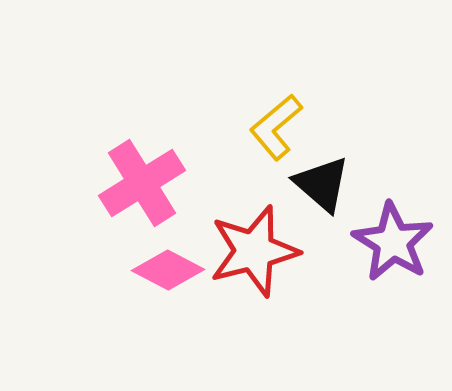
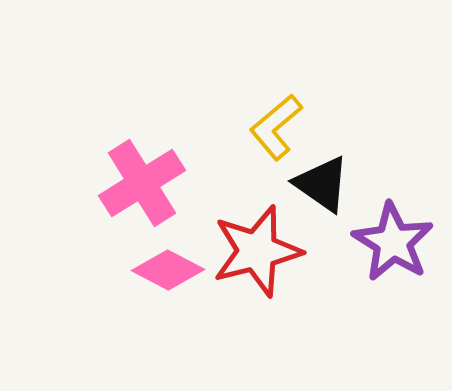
black triangle: rotated 6 degrees counterclockwise
red star: moved 3 px right
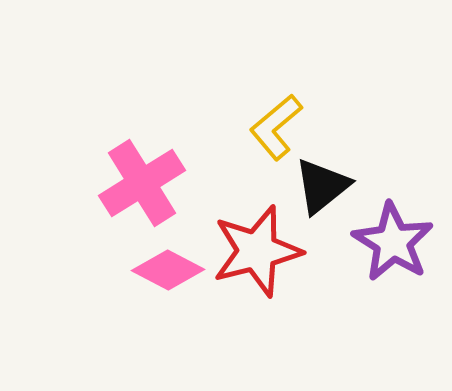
black triangle: moved 2 px down; rotated 46 degrees clockwise
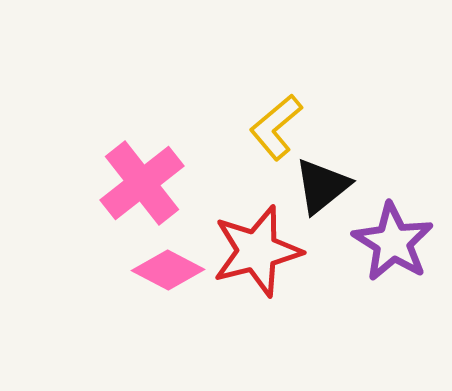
pink cross: rotated 6 degrees counterclockwise
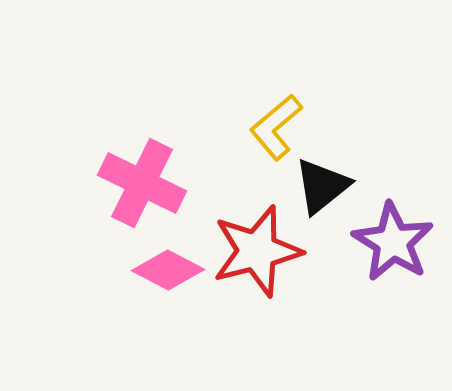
pink cross: rotated 26 degrees counterclockwise
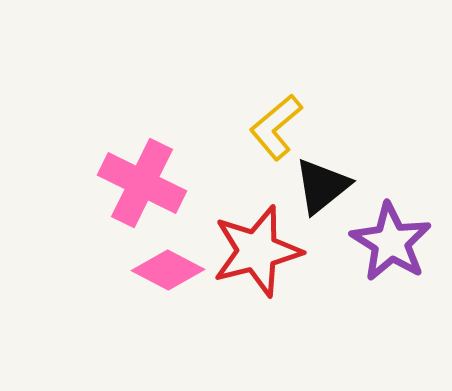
purple star: moved 2 px left
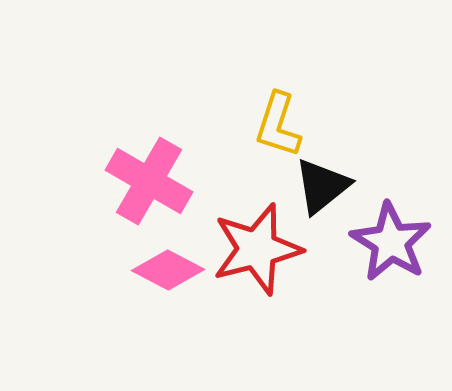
yellow L-shape: moved 2 px right, 2 px up; rotated 32 degrees counterclockwise
pink cross: moved 7 px right, 2 px up; rotated 4 degrees clockwise
red star: moved 2 px up
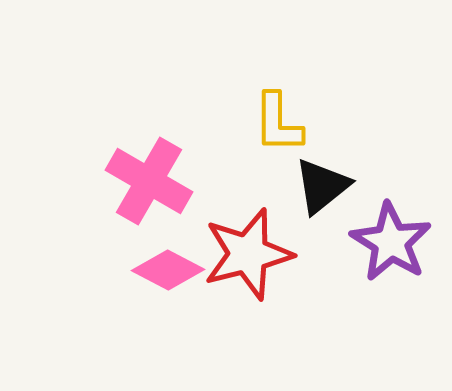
yellow L-shape: moved 2 px up; rotated 18 degrees counterclockwise
red star: moved 9 px left, 5 px down
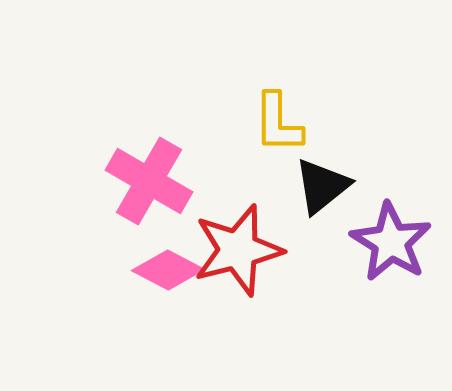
red star: moved 10 px left, 4 px up
